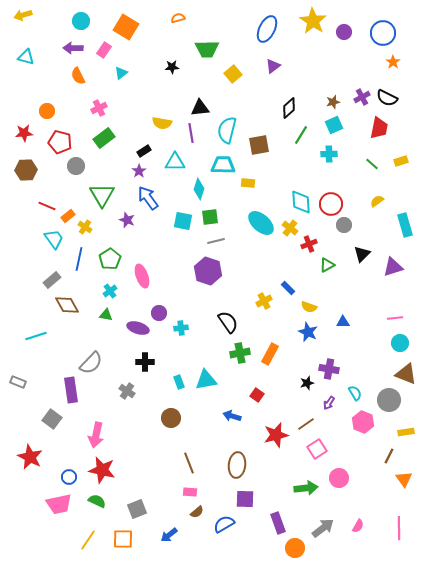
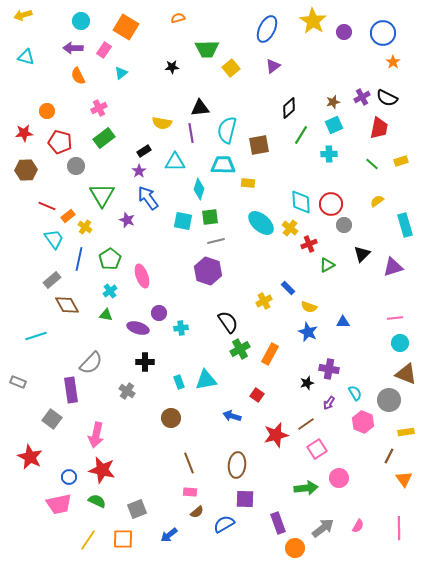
yellow square at (233, 74): moved 2 px left, 6 px up
green cross at (240, 353): moved 4 px up; rotated 18 degrees counterclockwise
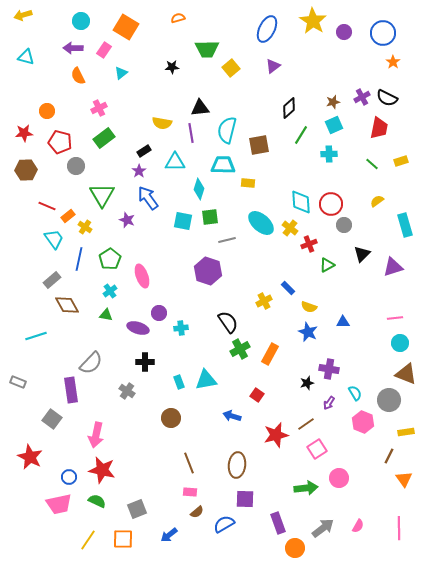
gray line at (216, 241): moved 11 px right, 1 px up
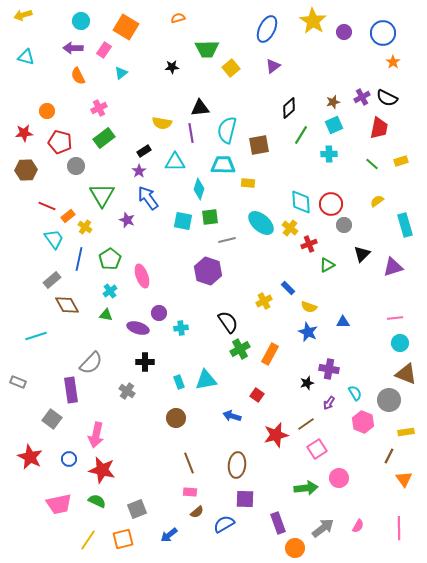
brown circle at (171, 418): moved 5 px right
blue circle at (69, 477): moved 18 px up
orange square at (123, 539): rotated 15 degrees counterclockwise
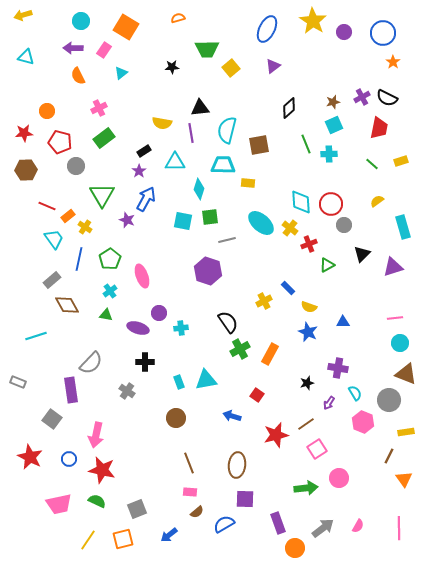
green line at (301, 135): moved 5 px right, 9 px down; rotated 54 degrees counterclockwise
blue arrow at (148, 198): moved 2 px left, 1 px down; rotated 65 degrees clockwise
cyan rectangle at (405, 225): moved 2 px left, 2 px down
purple cross at (329, 369): moved 9 px right, 1 px up
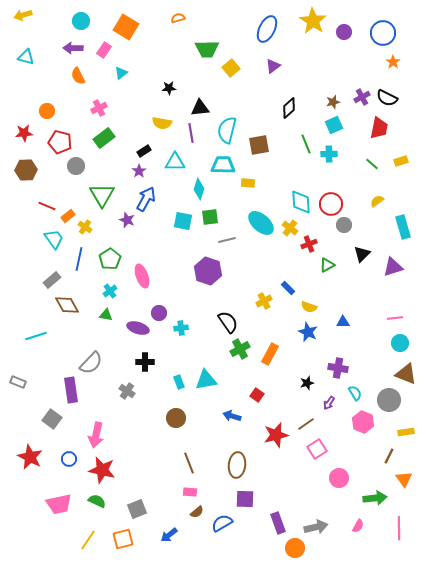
black star at (172, 67): moved 3 px left, 21 px down
green arrow at (306, 488): moved 69 px right, 10 px down
blue semicircle at (224, 524): moved 2 px left, 1 px up
gray arrow at (323, 528): moved 7 px left, 1 px up; rotated 25 degrees clockwise
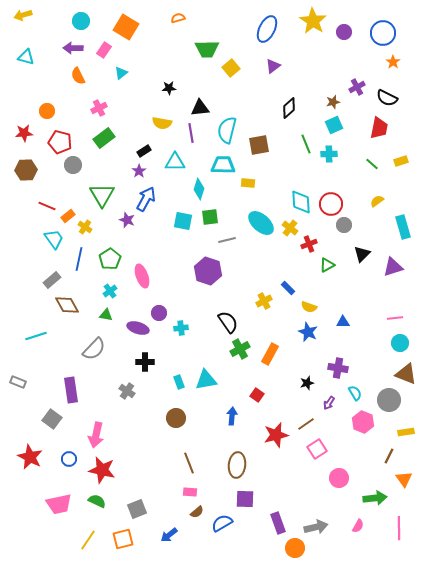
purple cross at (362, 97): moved 5 px left, 10 px up
gray circle at (76, 166): moved 3 px left, 1 px up
gray semicircle at (91, 363): moved 3 px right, 14 px up
blue arrow at (232, 416): rotated 78 degrees clockwise
